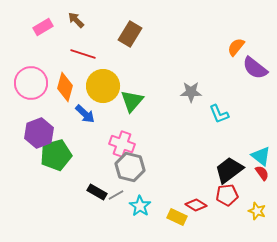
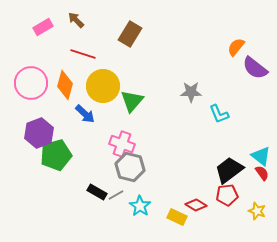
orange diamond: moved 2 px up
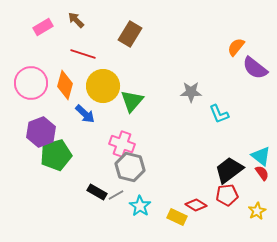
purple hexagon: moved 2 px right, 1 px up
yellow star: rotated 24 degrees clockwise
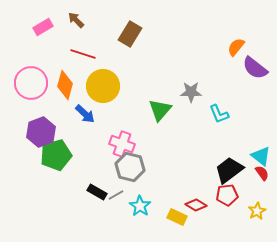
green triangle: moved 28 px right, 9 px down
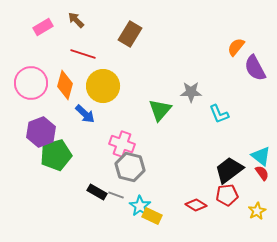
purple semicircle: rotated 24 degrees clockwise
gray line: rotated 49 degrees clockwise
yellow rectangle: moved 25 px left, 1 px up
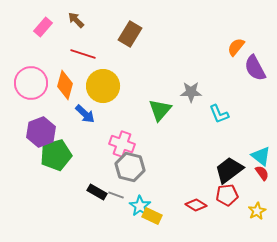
pink rectangle: rotated 18 degrees counterclockwise
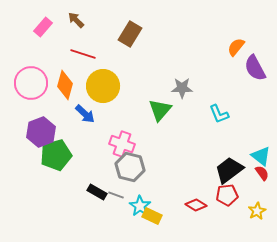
gray star: moved 9 px left, 4 px up
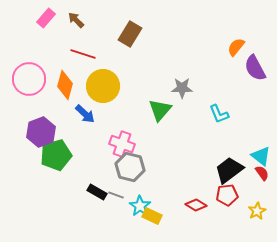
pink rectangle: moved 3 px right, 9 px up
pink circle: moved 2 px left, 4 px up
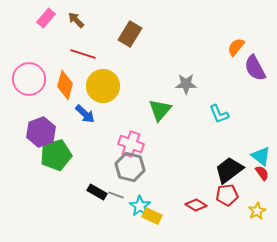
gray star: moved 4 px right, 4 px up
pink cross: moved 9 px right
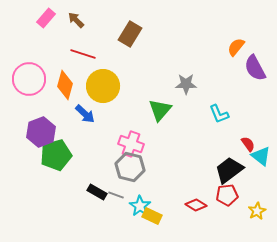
red semicircle: moved 14 px left, 29 px up
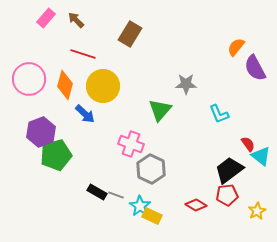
gray hexagon: moved 21 px right, 2 px down; rotated 12 degrees clockwise
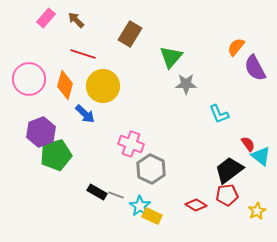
green triangle: moved 11 px right, 53 px up
